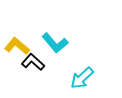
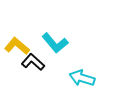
cyan arrow: rotated 60 degrees clockwise
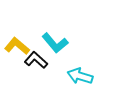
black L-shape: moved 3 px right, 2 px up
cyan arrow: moved 2 px left, 2 px up
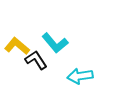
black L-shape: rotated 15 degrees clockwise
cyan arrow: rotated 25 degrees counterclockwise
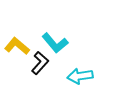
black L-shape: moved 4 px right, 3 px down; rotated 75 degrees clockwise
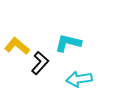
cyan L-shape: moved 13 px right; rotated 144 degrees clockwise
cyan arrow: moved 1 px left, 3 px down
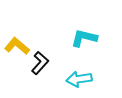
cyan L-shape: moved 16 px right, 5 px up
